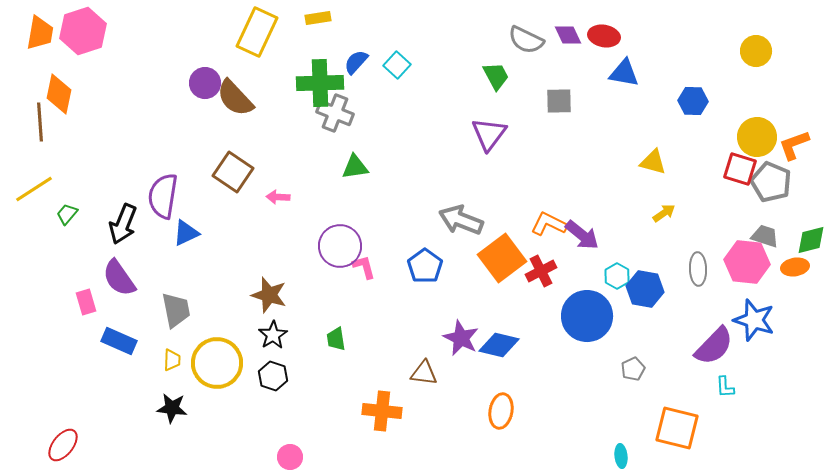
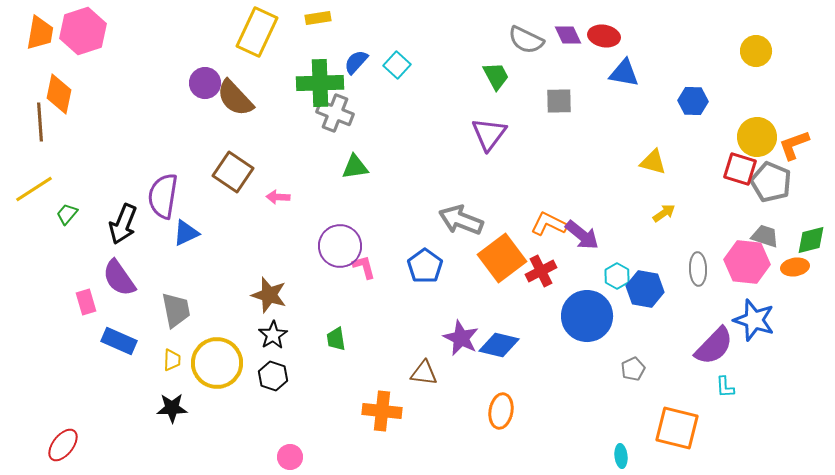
black star at (172, 408): rotated 8 degrees counterclockwise
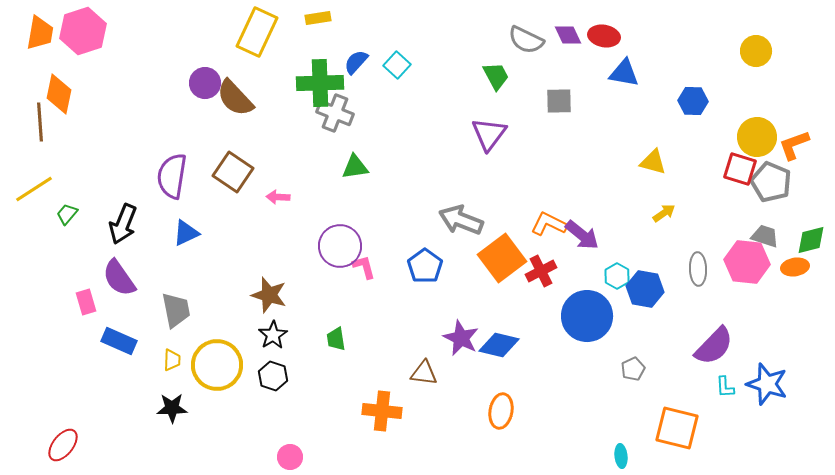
purple semicircle at (163, 196): moved 9 px right, 20 px up
blue star at (754, 320): moved 13 px right, 64 px down
yellow circle at (217, 363): moved 2 px down
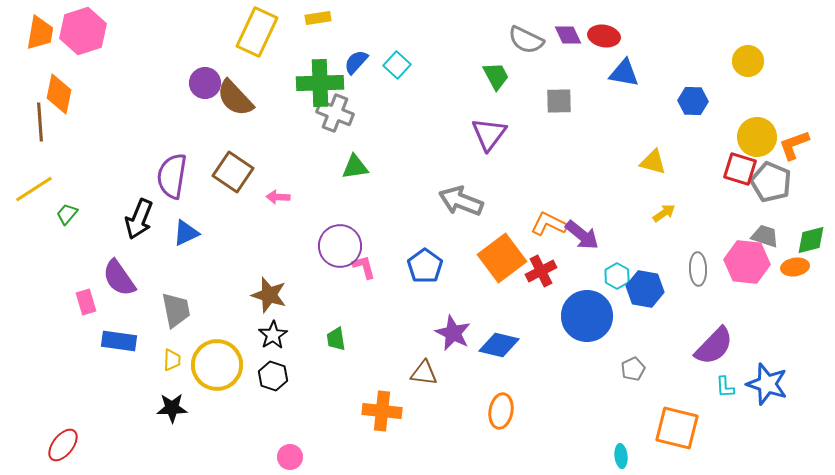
yellow circle at (756, 51): moved 8 px left, 10 px down
gray arrow at (461, 220): moved 19 px up
black arrow at (123, 224): moved 16 px right, 5 px up
purple star at (461, 338): moved 8 px left, 5 px up
blue rectangle at (119, 341): rotated 16 degrees counterclockwise
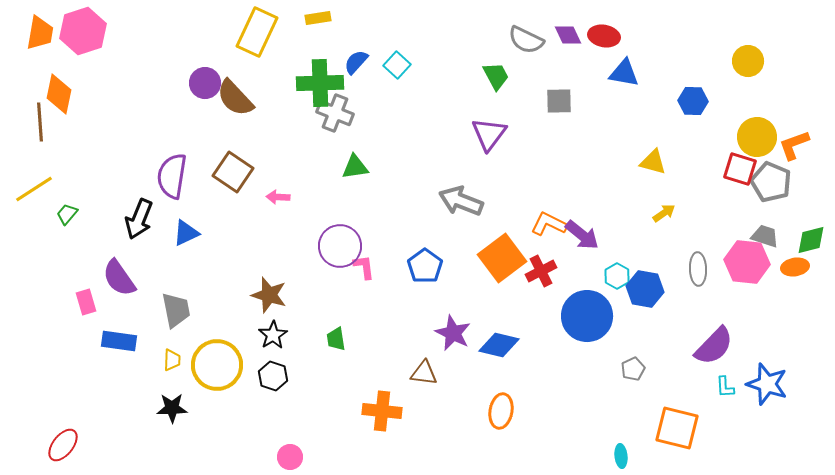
pink L-shape at (364, 267): rotated 8 degrees clockwise
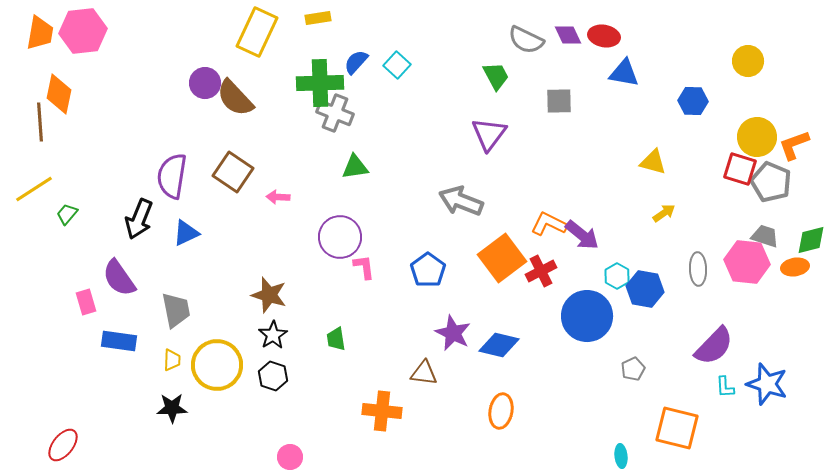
pink hexagon at (83, 31): rotated 12 degrees clockwise
purple circle at (340, 246): moved 9 px up
blue pentagon at (425, 266): moved 3 px right, 4 px down
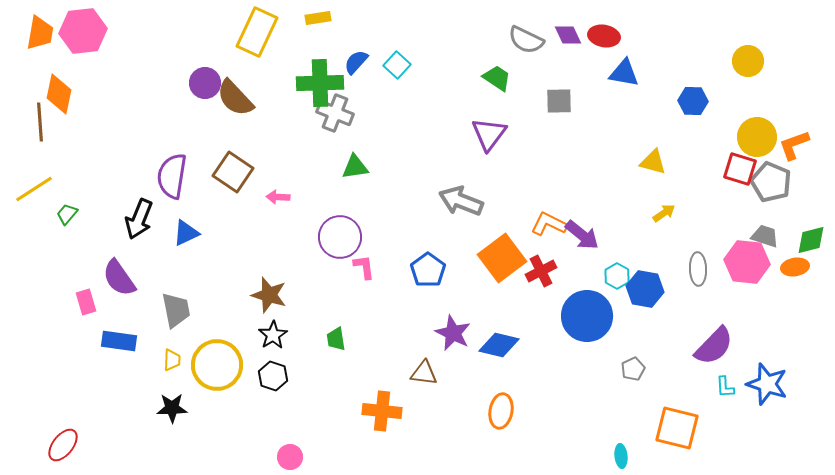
green trapezoid at (496, 76): moved 1 px right, 2 px down; rotated 28 degrees counterclockwise
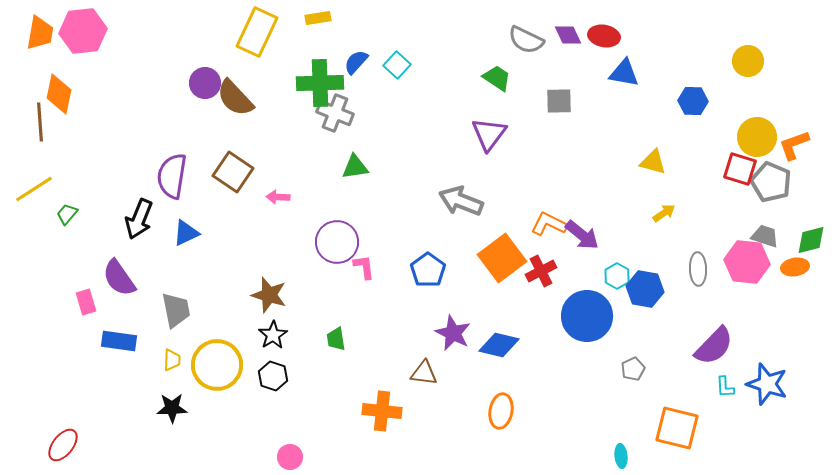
purple circle at (340, 237): moved 3 px left, 5 px down
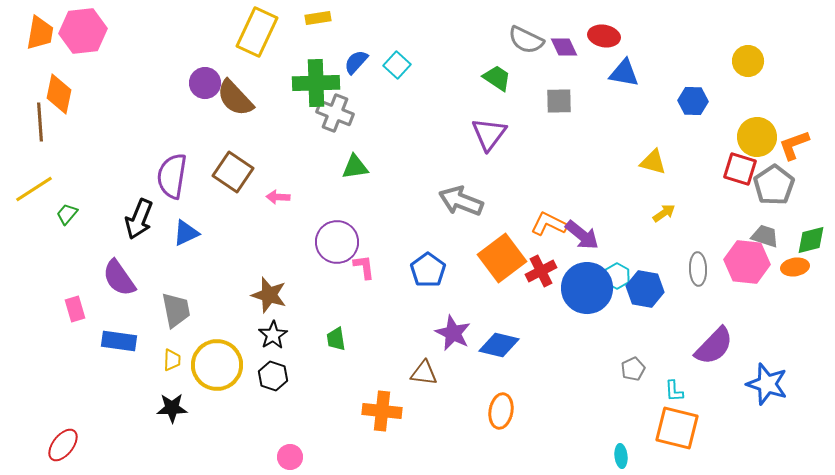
purple diamond at (568, 35): moved 4 px left, 12 px down
green cross at (320, 83): moved 4 px left
gray pentagon at (771, 182): moved 3 px right, 3 px down; rotated 15 degrees clockwise
pink rectangle at (86, 302): moved 11 px left, 7 px down
blue circle at (587, 316): moved 28 px up
cyan L-shape at (725, 387): moved 51 px left, 4 px down
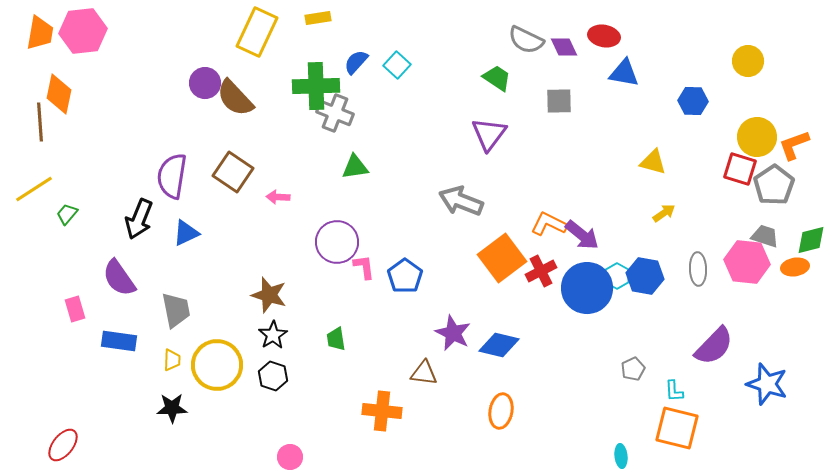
green cross at (316, 83): moved 3 px down
blue pentagon at (428, 270): moved 23 px left, 6 px down
blue hexagon at (645, 289): moved 13 px up
